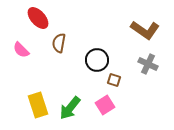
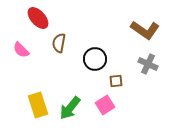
black circle: moved 2 px left, 1 px up
brown square: moved 2 px right, 1 px down; rotated 24 degrees counterclockwise
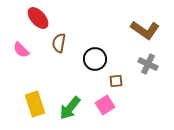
yellow rectangle: moved 3 px left, 1 px up
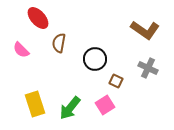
gray cross: moved 4 px down
brown square: rotated 32 degrees clockwise
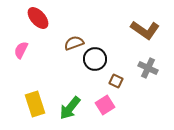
brown semicircle: moved 15 px right; rotated 60 degrees clockwise
pink semicircle: rotated 72 degrees clockwise
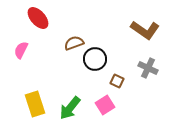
brown square: moved 1 px right
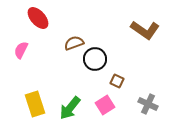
gray cross: moved 36 px down
